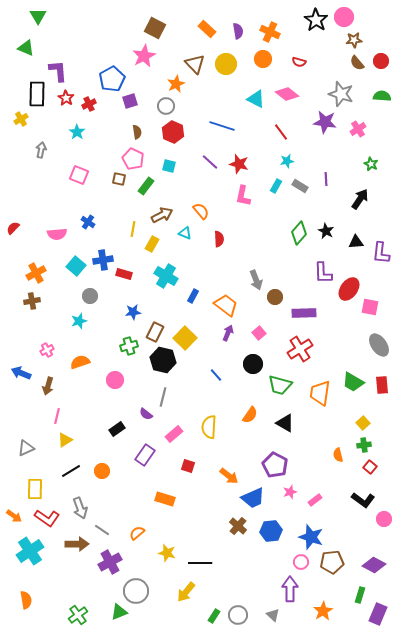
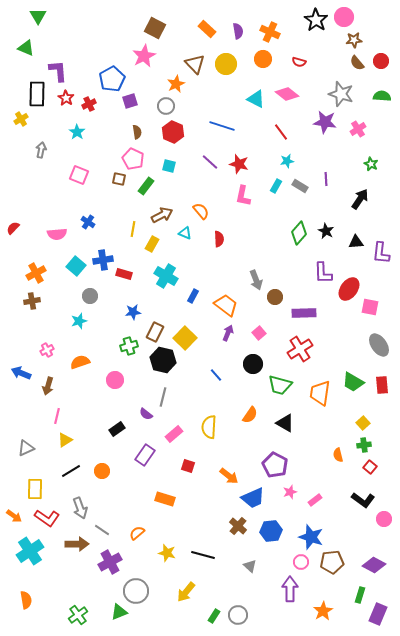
black line at (200, 563): moved 3 px right, 8 px up; rotated 15 degrees clockwise
gray triangle at (273, 615): moved 23 px left, 49 px up
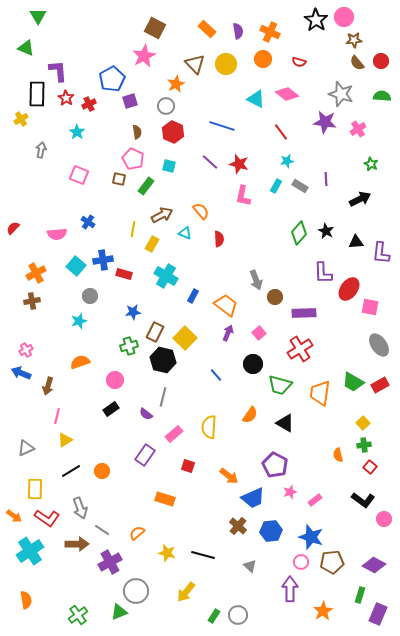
black arrow at (360, 199): rotated 30 degrees clockwise
pink cross at (47, 350): moved 21 px left
red rectangle at (382, 385): moved 2 px left; rotated 66 degrees clockwise
black rectangle at (117, 429): moved 6 px left, 20 px up
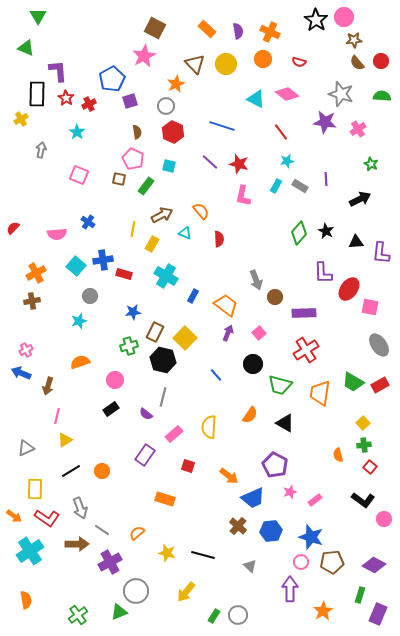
red cross at (300, 349): moved 6 px right, 1 px down
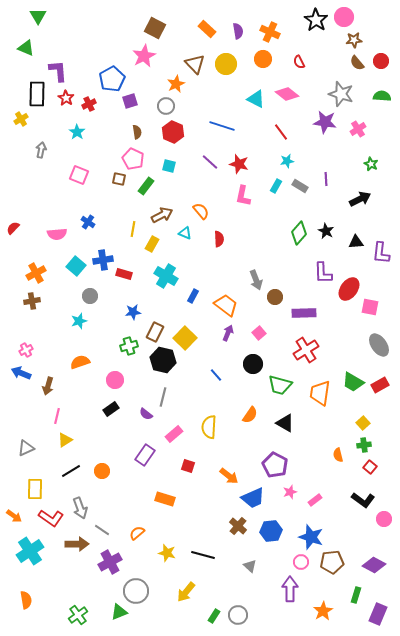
red semicircle at (299, 62): rotated 48 degrees clockwise
red L-shape at (47, 518): moved 4 px right
green rectangle at (360, 595): moved 4 px left
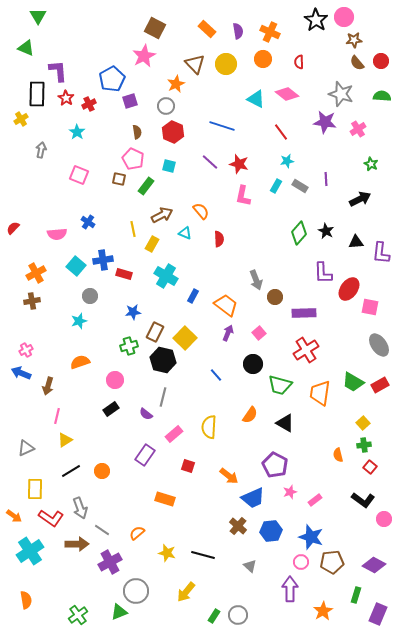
red semicircle at (299, 62): rotated 24 degrees clockwise
yellow line at (133, 229): rotated 21 degrees counterclockwise
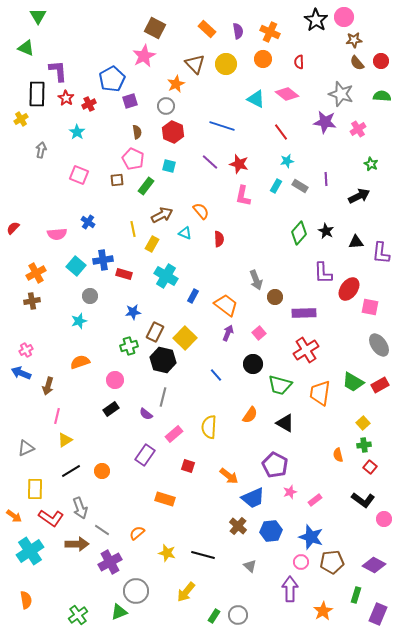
brown square at (119, 179): moved 2 px left, 1 px down; rotated 16 degrees counterclockwise
black arrow at (360, 199): moved 1 px left, 3 px up
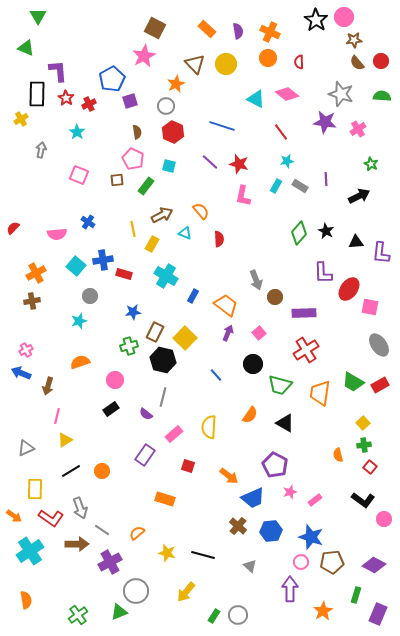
orange circle at (263, 59): moved 5 px right, 1 px up
